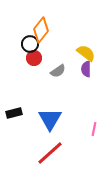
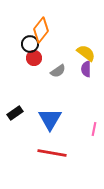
black rectangle: moved 1 px right; rotated 21 degrees counterclockwise
red line: moved 2 px right; rotated 52 degrees clockwise
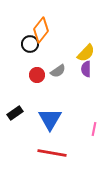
yellow semicircle: rotated 96 degrees clockwise
red circle: moved 3 px right, 17 px down
